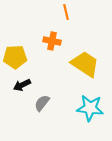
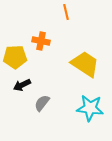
orange cross: moved 11 px left
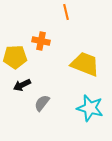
yellow trapezoid: rotated 12 degrees counterclockwise
cyan star: rotated 8 degrees clockwise
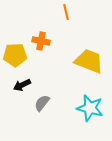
yellow pentagon: moved 2 px up
yellow trapezoid: moved 4 px right, 3 px up
